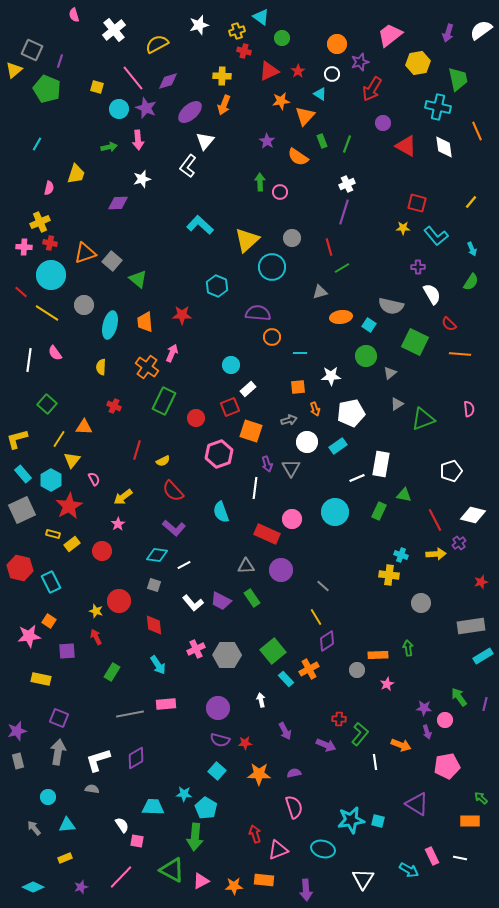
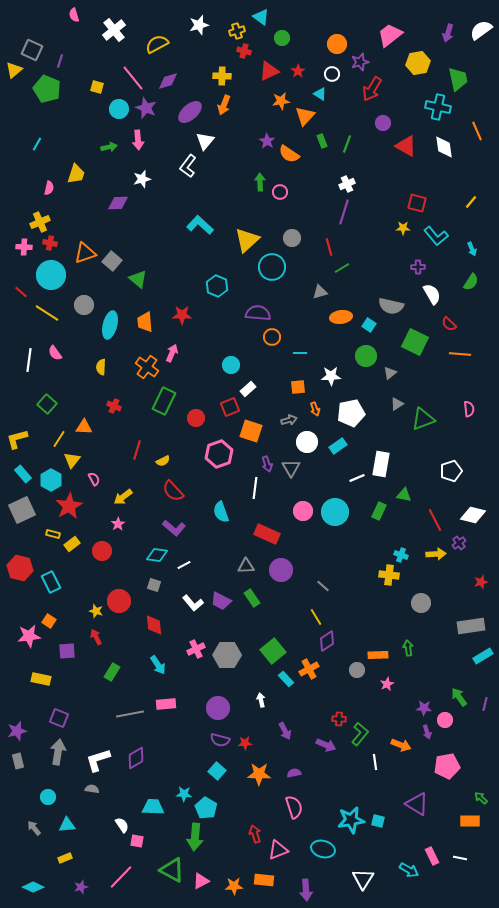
orange semicircle at (298, 157): moved 9 px left, 3 px up
pink circle at (292, 519): moved 11 px right, 8 px up
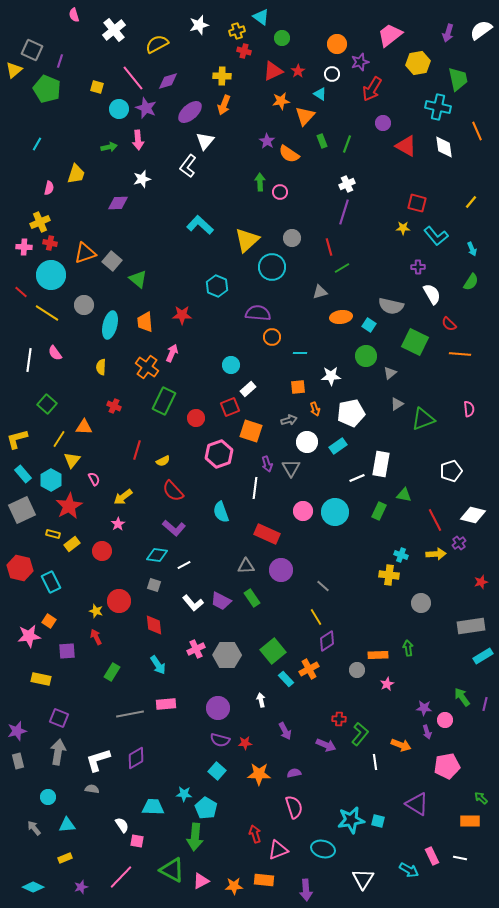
red triangle at (269, 71): moved 4 px right
green arrow at (459, 697): moved 3 px right
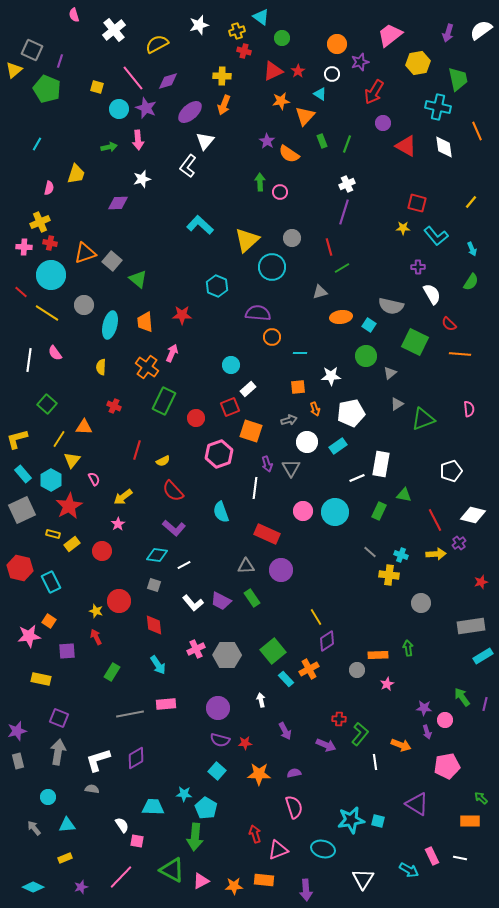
red arrow at (372, 89): moved 2 px right, 3 px down
gray line at (323, 586): moved 47 px right, 34 px up
